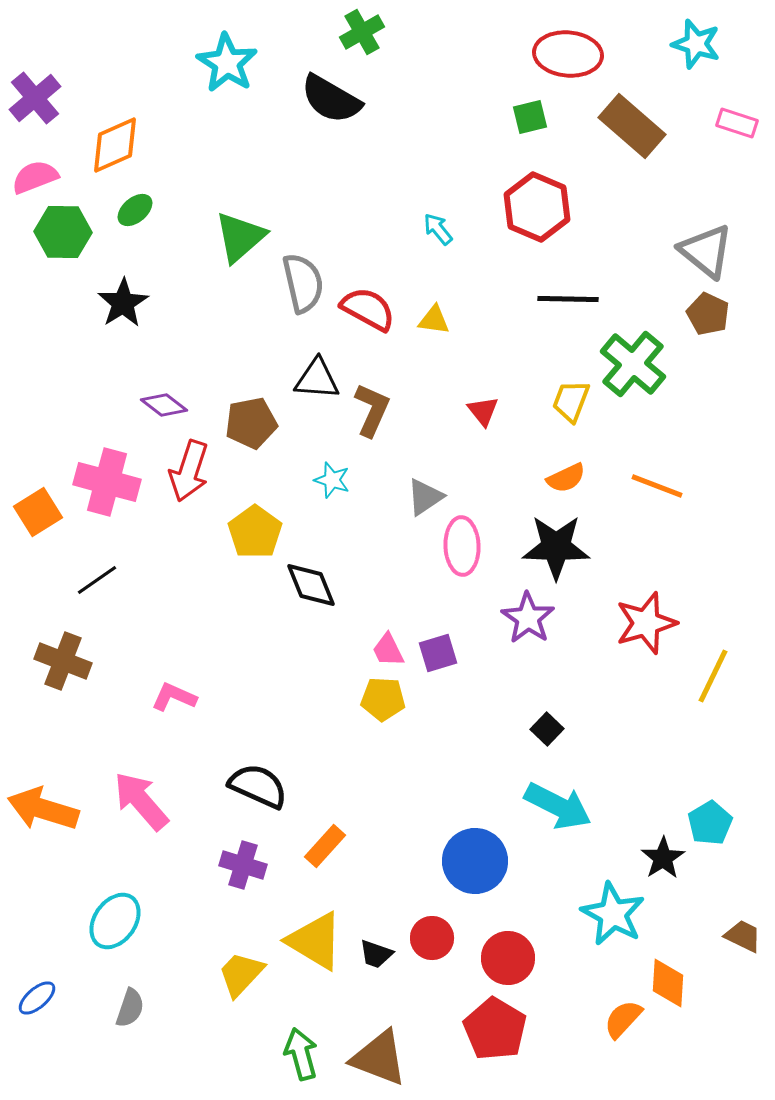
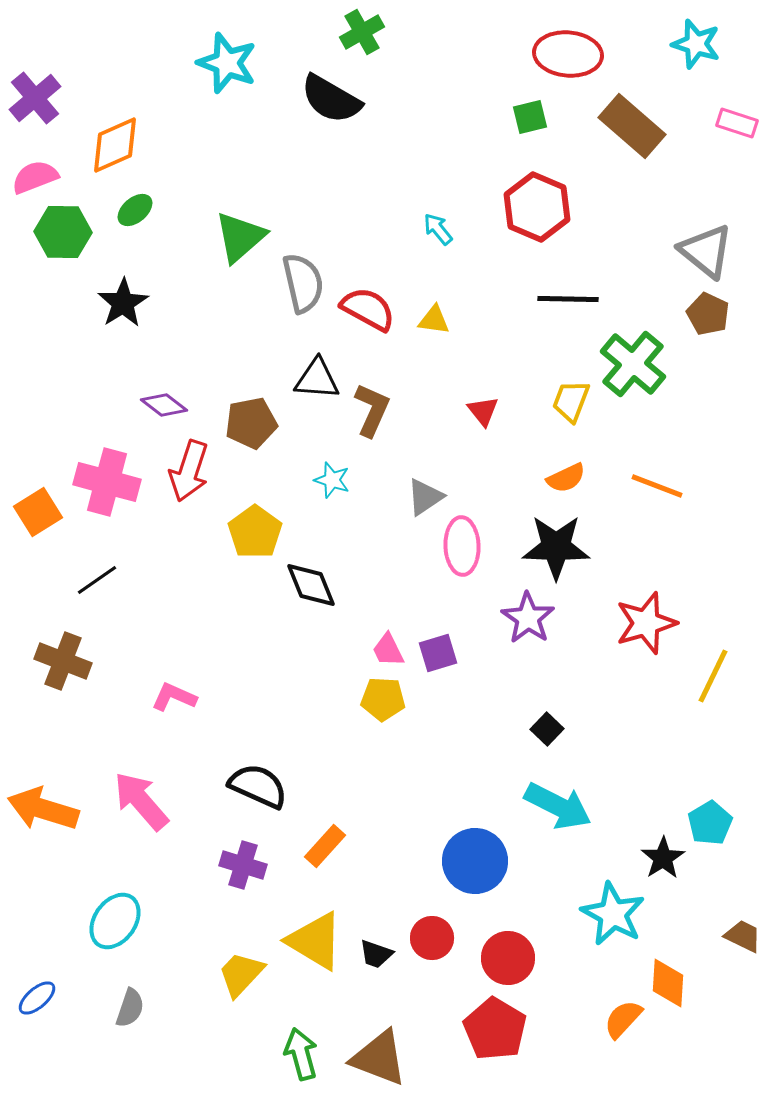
cyan star at (227, 63): rotated 12 degrees counterclockwise
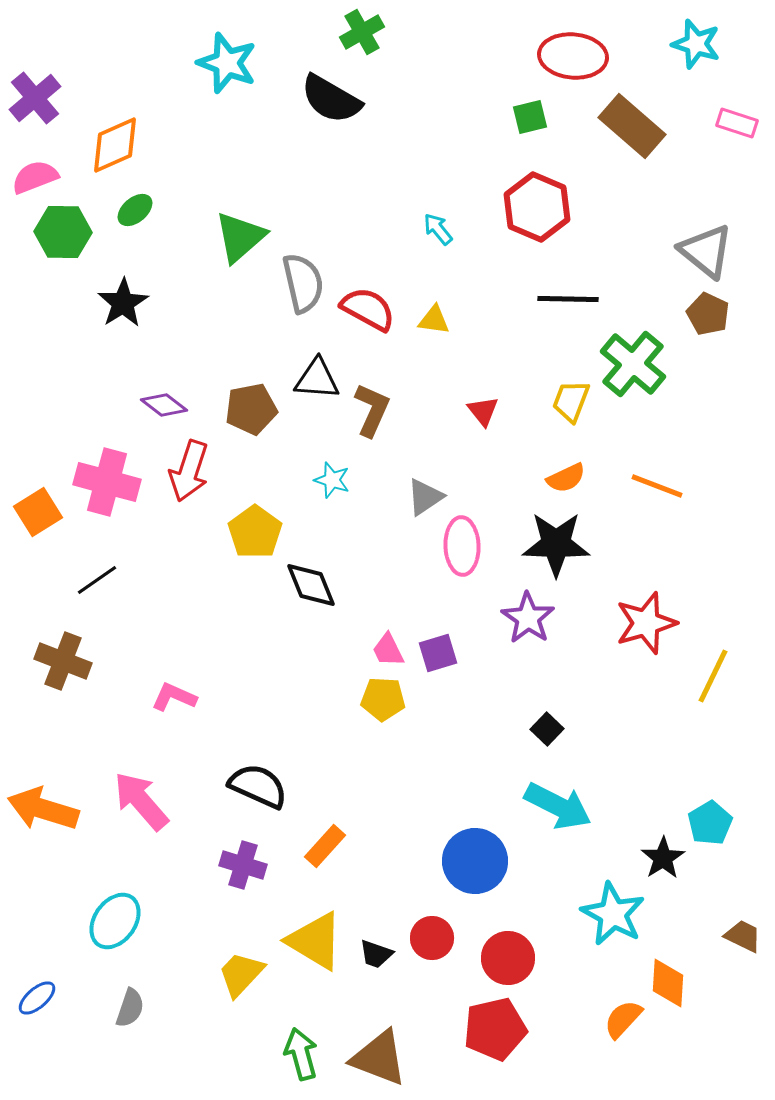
red ellipse at (568, 54): moved 5 px right, 2 px down
brown pentagon at (251, 423): moved 14 px up
black star at (556, 547): moved 3 px up
red pentagon at (495, 1029): rotated 28 degrees clockwise
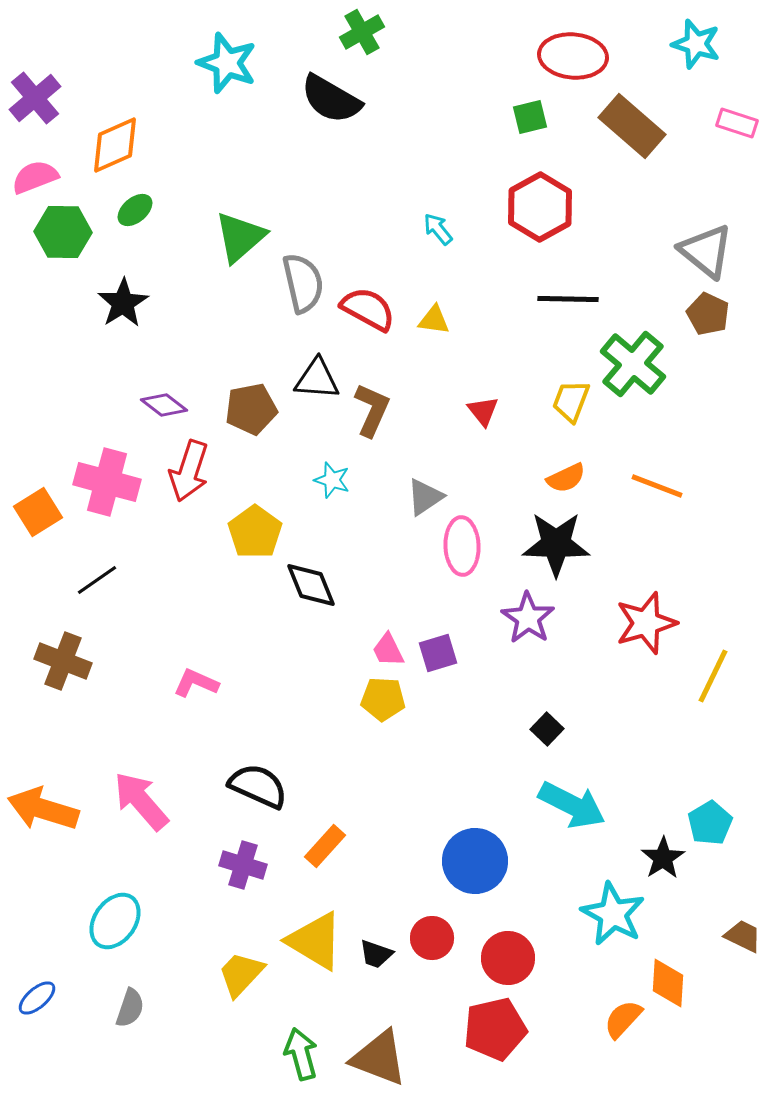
red hexagon at (537, 207): moved 3 px right; rotated 8 degrees clockwise
pink L-shape at (174, 697): moved 22 px right, 14 px up
cyan arrow at (558, 806): moved 14 px right, 1 px up
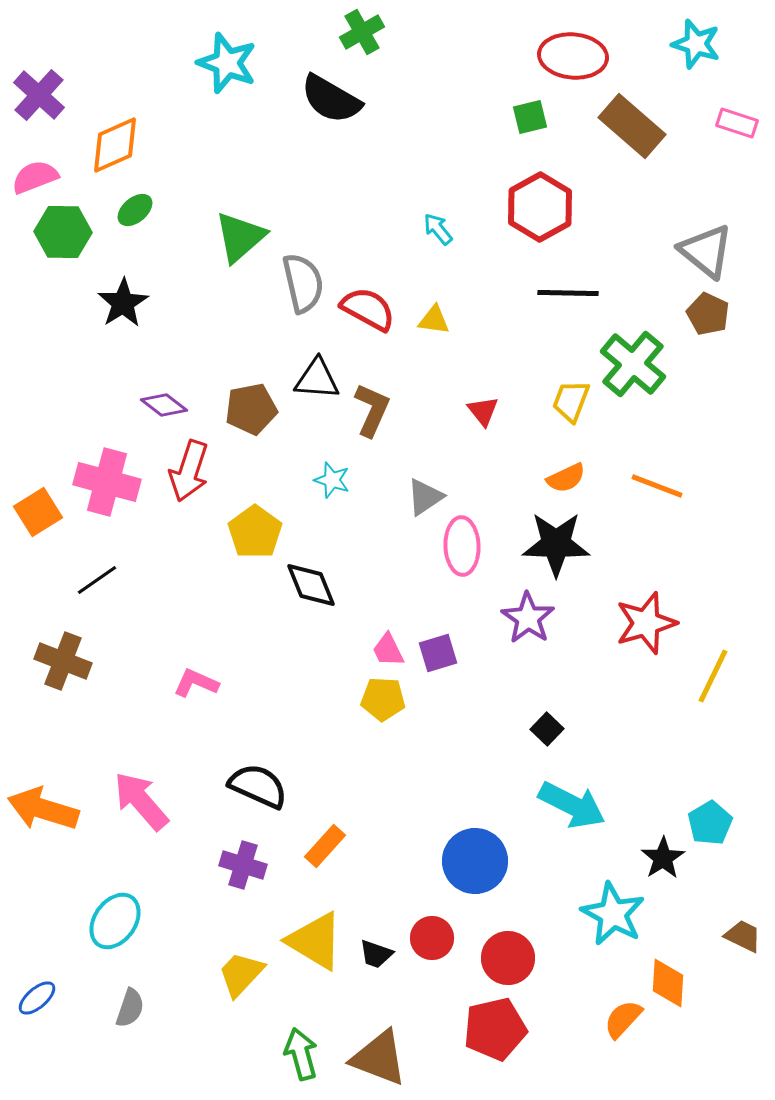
purple cross at (35, 98): moved 4 px right, 3 px up; rotated 8 degrees counterclockwise
black line at (568, 299): moved 6 px up
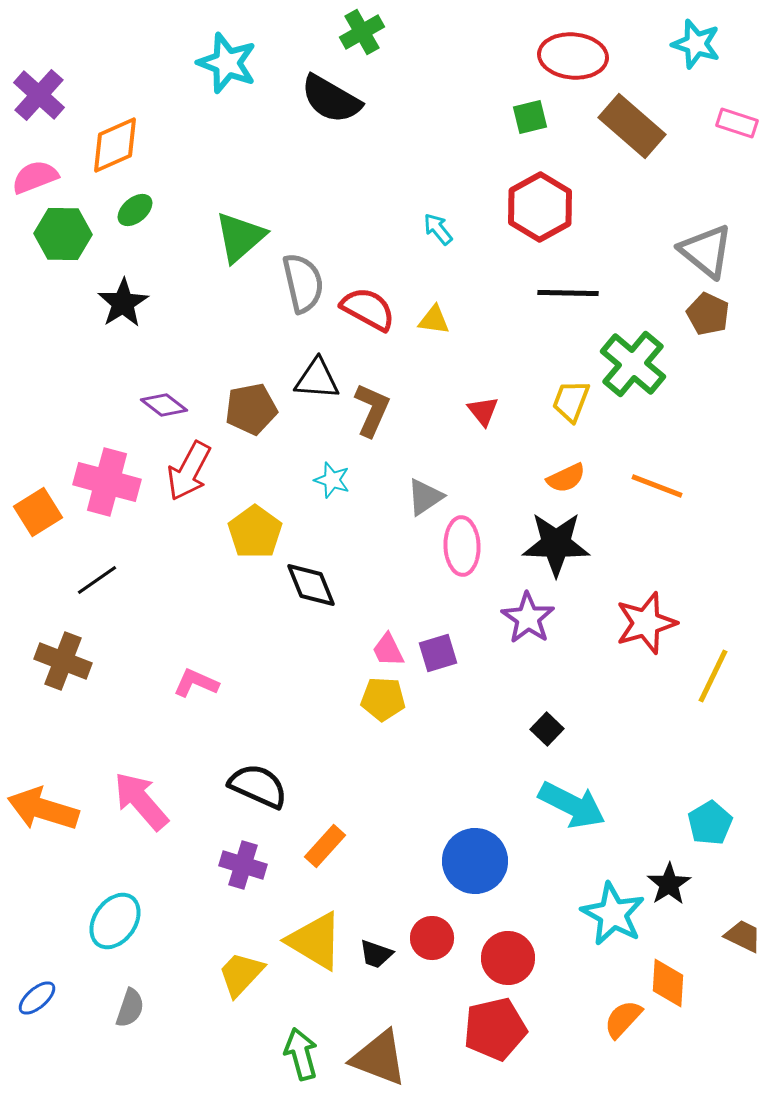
green hexagon at (63, 232): moved 2 px down
red arrow at (189, 471): rotated 10 degrees clockwise
black star at (663, 858): moved 6 px right, 26 px down
